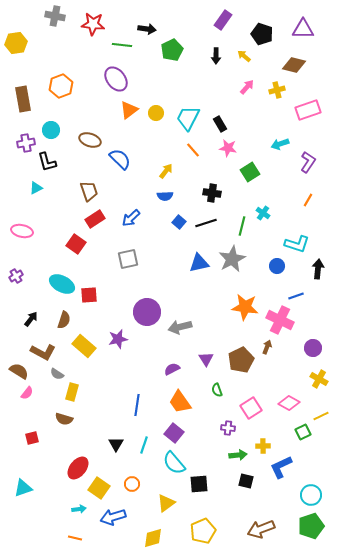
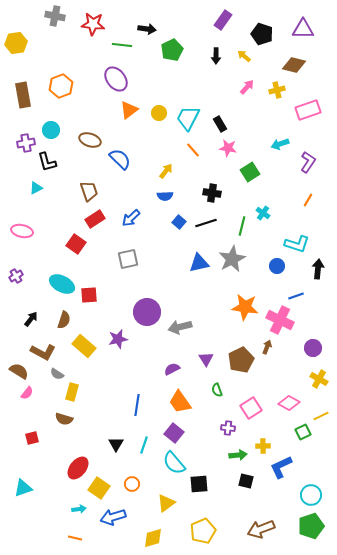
brown rectangle at (23, 99): moved 4 px up
yellow circle at (156, 113): moved 3 px right
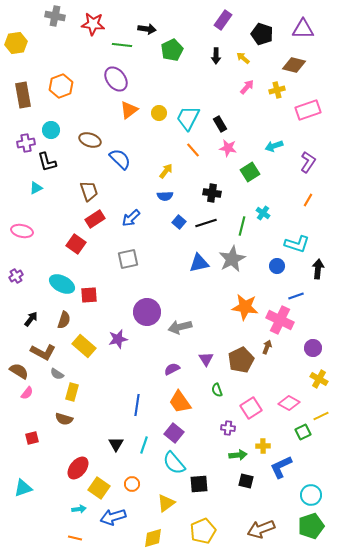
yellow arrow at (244, 56): moved 1 px left, 2 px down
cyan arrow at (280, 144): moved 6 px left, 2 px down
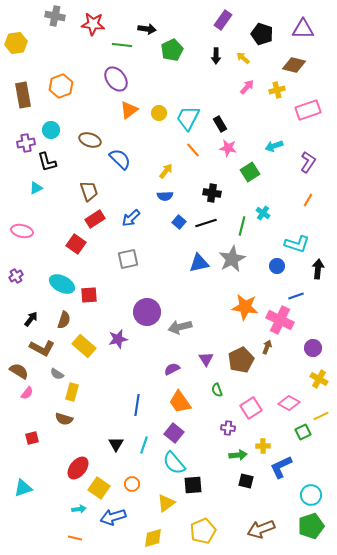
brown L-shape at (43, 352): moved 1 px left, 4 px up
black square at (199, 484): moved 6 px left, 1 px down
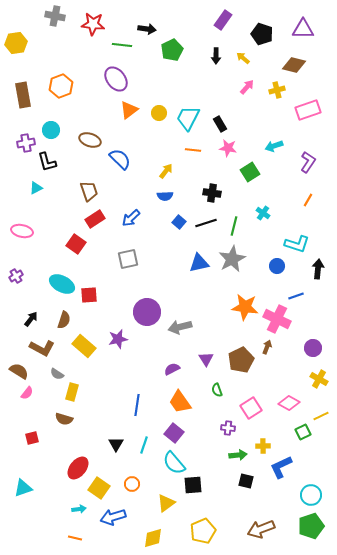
orange line at (193, 150): rotated 42 degrees counterclockwise
green line at (242, 226): moved 8 px left
pink cross at (280, 320): moved 3 px left, 1 px up
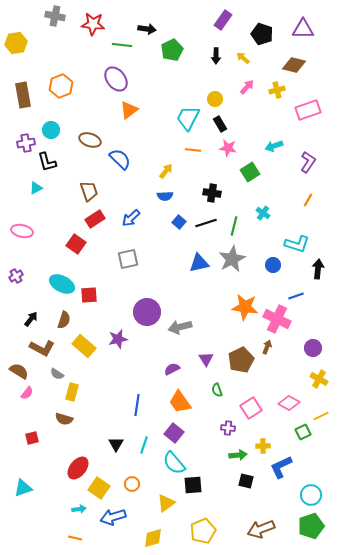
yellow circle at (159, 113): moved 56 px right, 14 px up
blue circle at (277, 266): moved 4 px left, 1 px up
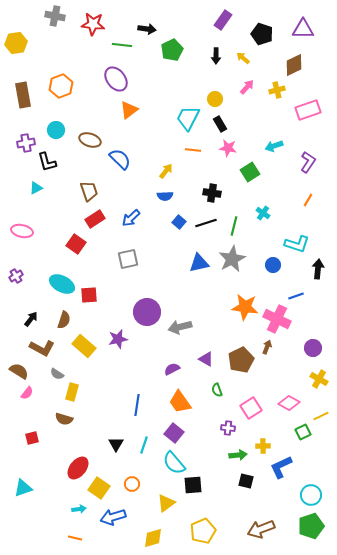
brown diamond at (294, 65): rotated 40 degrees counterclockwise
cyan circle at (51, 130): moved 5 px right
purple triangle at (206, 359): rotated 28 degrees counterclockwise
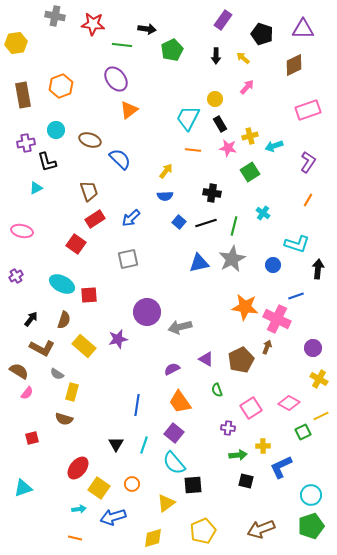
yellow cross at (277, 90): moved 27 px left, 46 px down
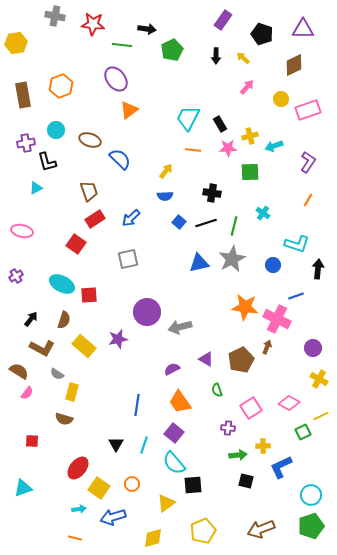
yellow circle at (215, 99): moved 66 px right
pink star at (228, 148): rotated 12 degrees counterclockwise
green square at (250, 172): rotated 30 degrees clockwise
red square at (32, 438): moved 3 px down; rotated 16 degrees clockwise
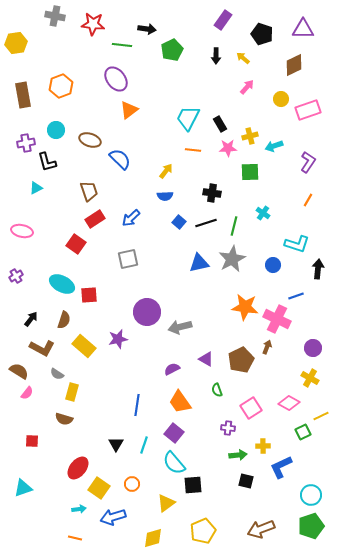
yellow cross at (319, 379): moved 9 px left, 1 px up
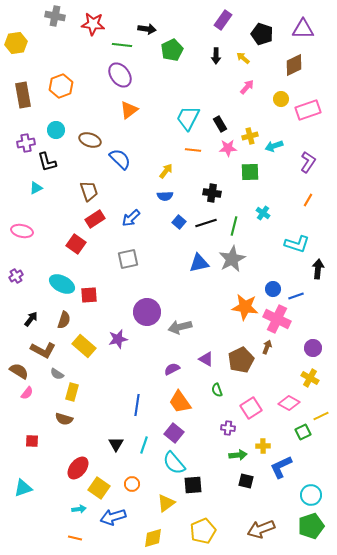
purple ellipse at (116, 79): moved 4 px right, 4 px up
blue circle at (273, 265): moved 24 px down
brown L-shape at (42, 348): moved 1 px right, 2 px down
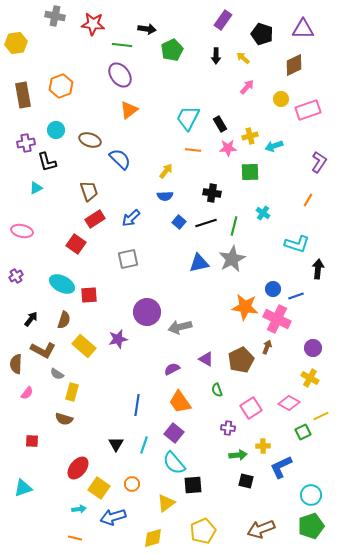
purple L-shape at (308, 162): moved 11 px right
brown semicircle at (19, 371): moved 3 px left, 7 px up; rotated 120 degrees counterclockwise
